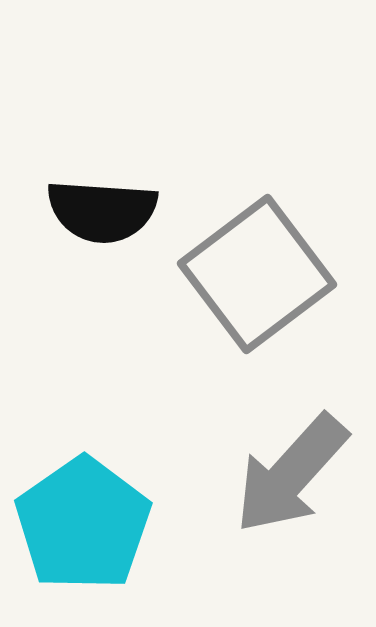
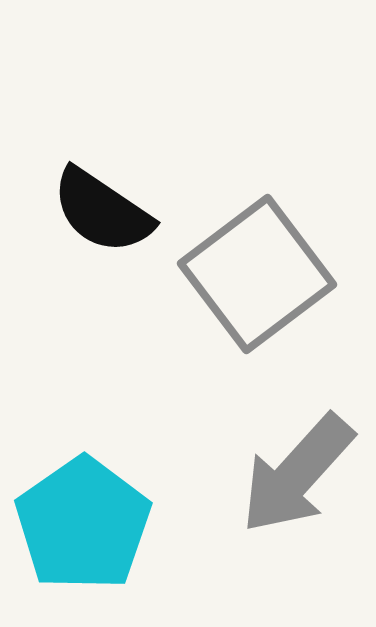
black semicircle: rotated 30 degrees clockwise
gray arrow: moved 6 px right
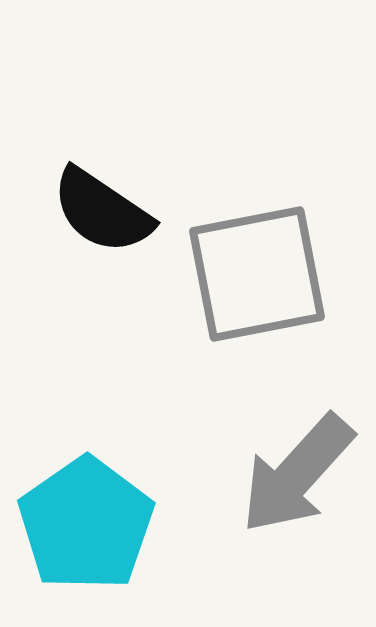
gray square: rotated 26 degrees clockwise
cyan pentagon: moved 3 px right
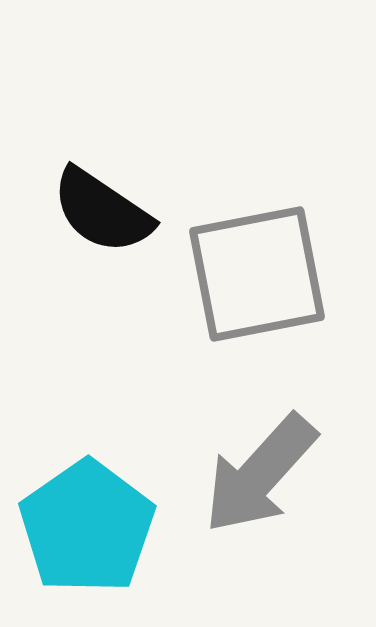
gray arrow: moved 37 px left
cyan pentagon: moved 1 px right, 3 px down
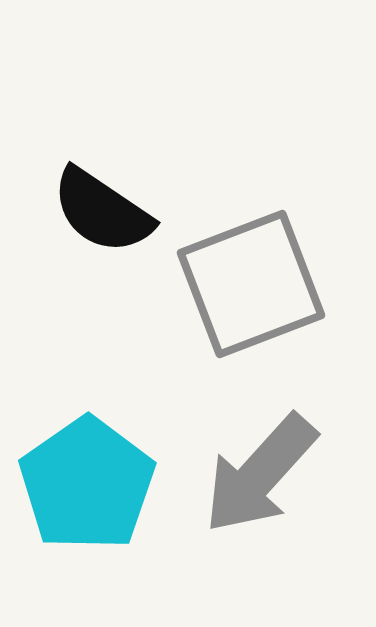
gray square: moved 6 px left, 10 px down; rotated 10 degrees counterclockwise
cyan pentagon: moved 43 px up
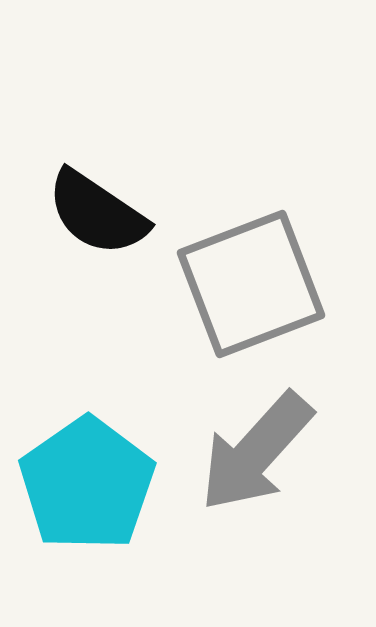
black semicircle: moved 5 px left, 2 px down
gray arrow: moved 4 px left, 22 px up
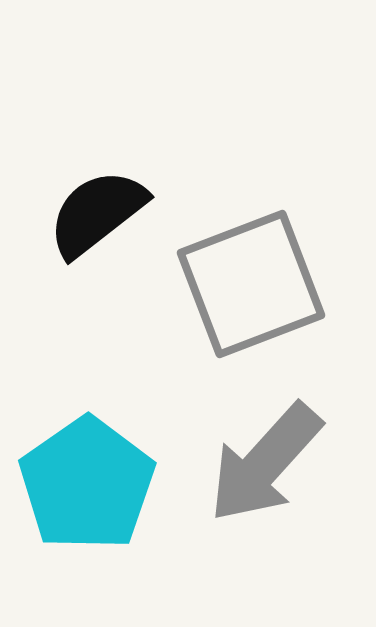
black semicircle: rotated 108 degrees clockwise
gray arrow: moved 9 px right, 11 px down
